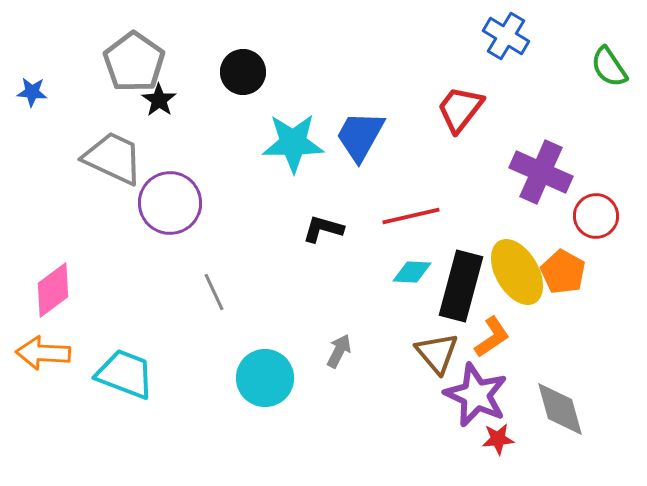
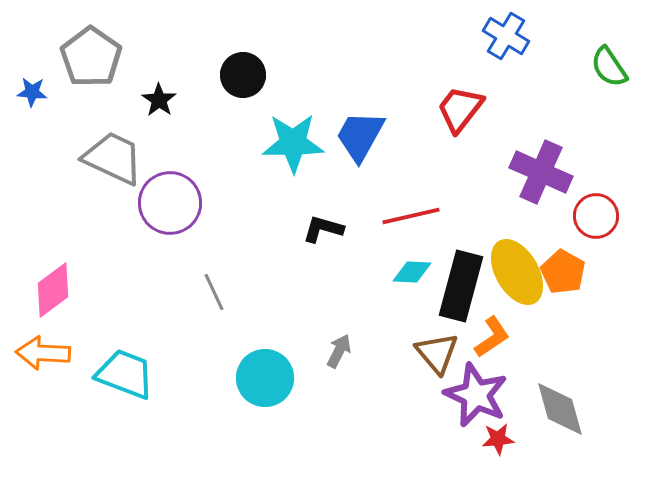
gray pentagon: moved 43 px left, 5 px up
black circle: moved 3 px down
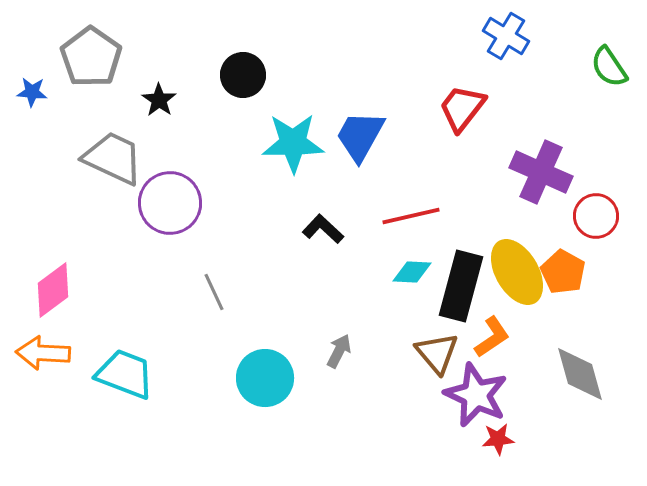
red trapezoid: moved 2 px right, 1 px up
black L-shape: rotated 27 degrees clockwise
gray diamond: moved 20 px right, 35 px up
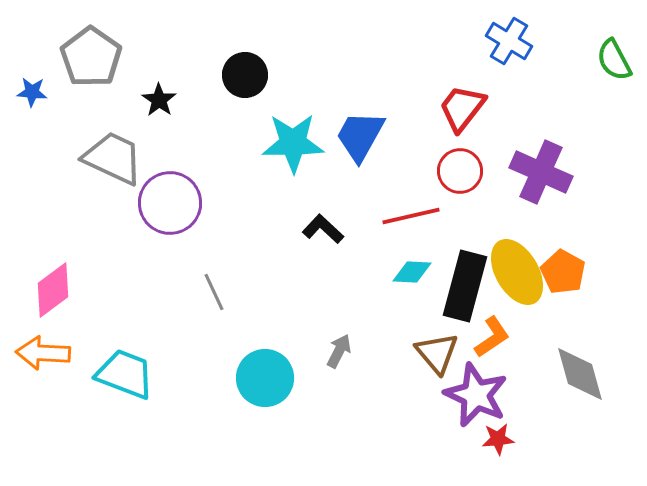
blue cross: moved 3 px right, 5 px down
green semicircle: moved 5 px right, 7 px up; rotated 6 degrees clockwise
black circle: moved 2 px right
red circle: moved 136 px left, 45 px up
black rectangle: moved 4 px right
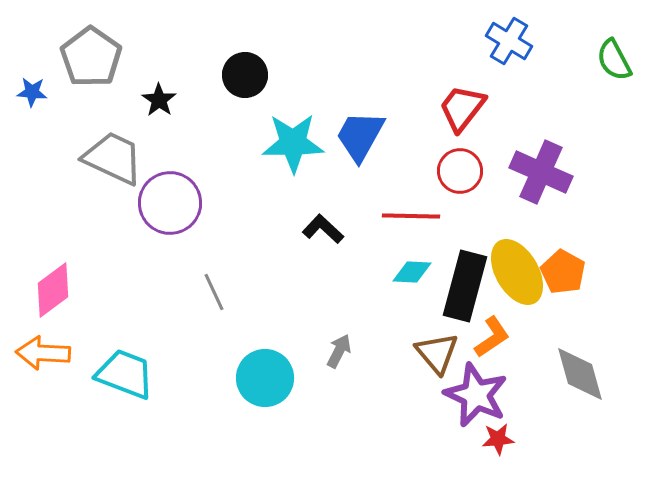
red line: rotated 14 degrees clockwise
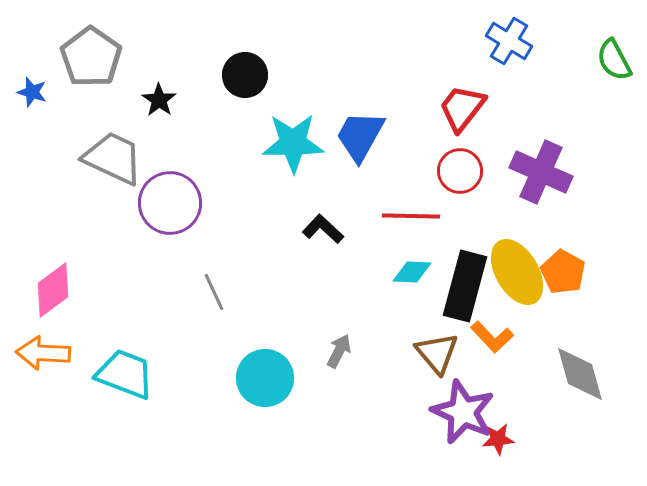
blue star: rotated 12 degrees clockwise
orange L-shape: rotated 81 degrees clockwise
purple star: moved 13 px left, 17 px down
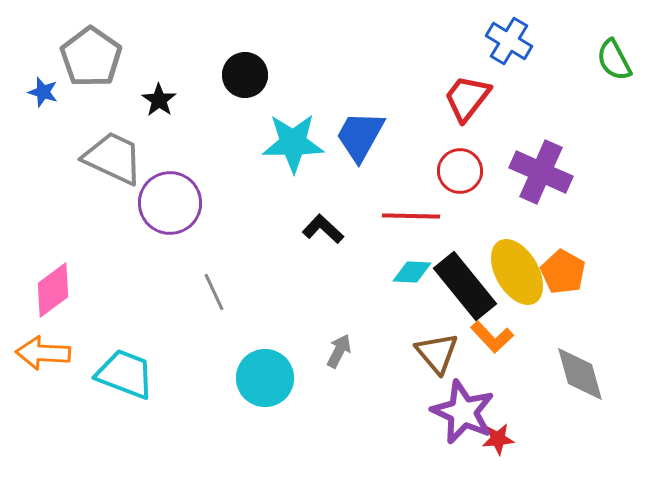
blue star: moved 11 px right
red trapezoid: moved 5 px right, 10 px up
black rectangle: rotated 54 degrees counterclockwise
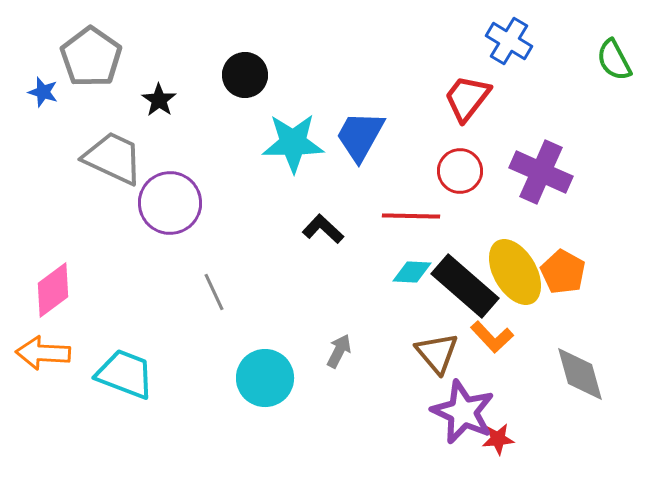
yellow ellipse: moved 2 px left
black rectangle: rotated 10 degrees counterclockwise
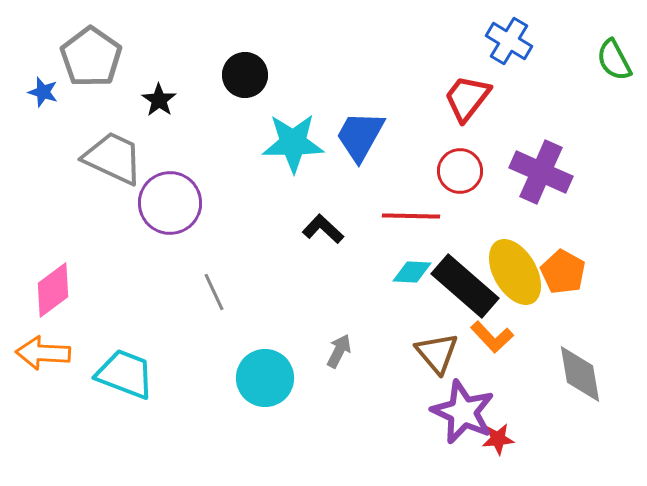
gray diamond: rotated 6 degrees clockwise
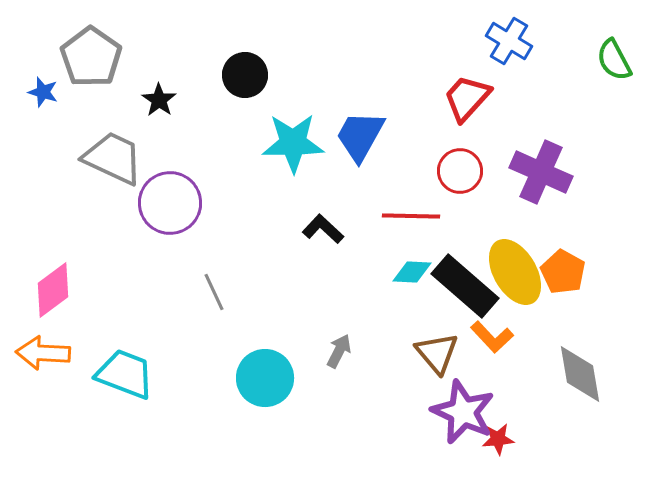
red trapezoid: rotated 4 degrees clockwise
